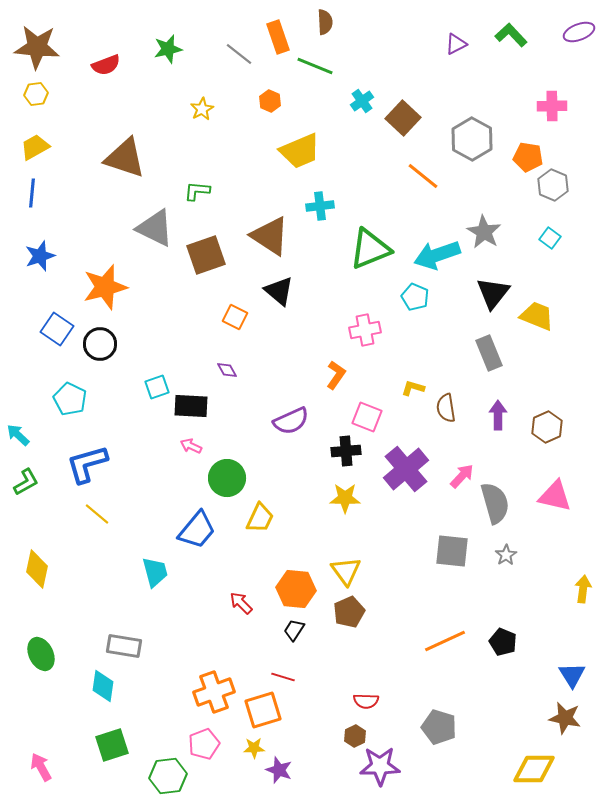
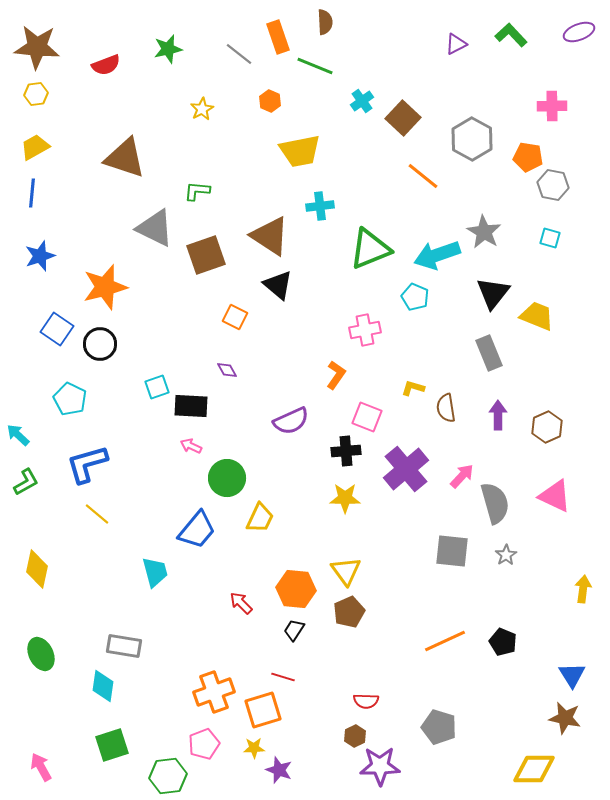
yellow trapezoid at (300, 151): rotated 12 degrees clockwise
gray hexagon at (553, 185): rotated 12 degrees counterclockwise
cyan square at (550, 238): rotated 20 degrees counterclockwise
black triangle at (279, 291): moved 1 px left, 6 px up
pink triangle at (555, 496): rotated 12 degrees clockwise
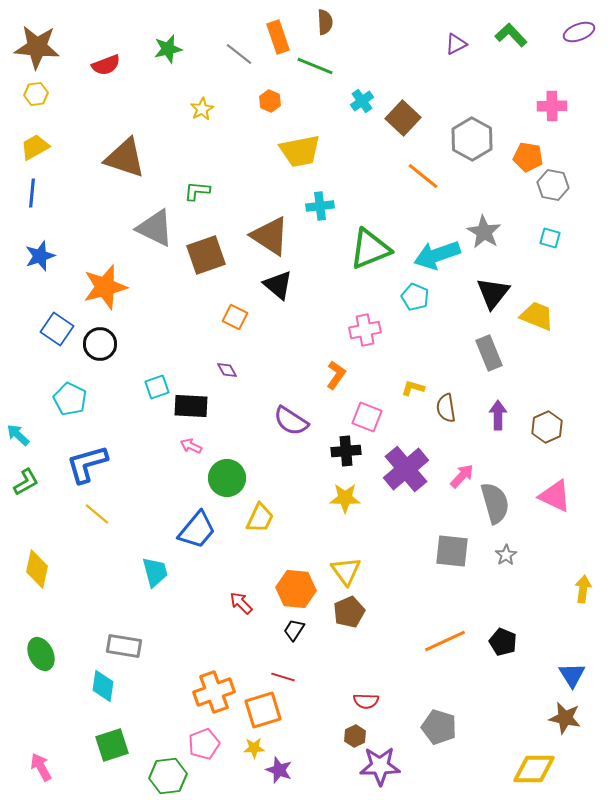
purple semicircle at (291, 421): rotated 57 degrees clockwise
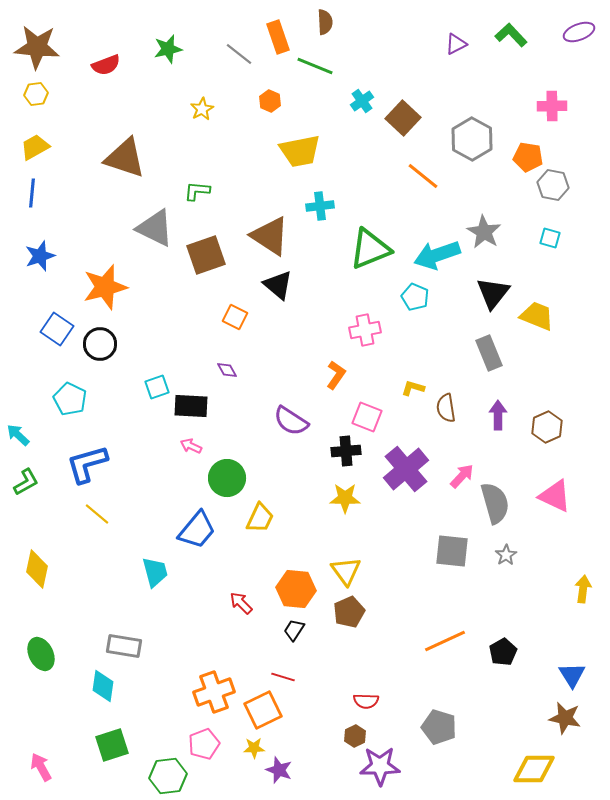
black pentagon at (503, 642): moved 10 px down; rotated 20 degrees clockwise
orange square at (263, 710): rotated 9 degrees counterclockwise
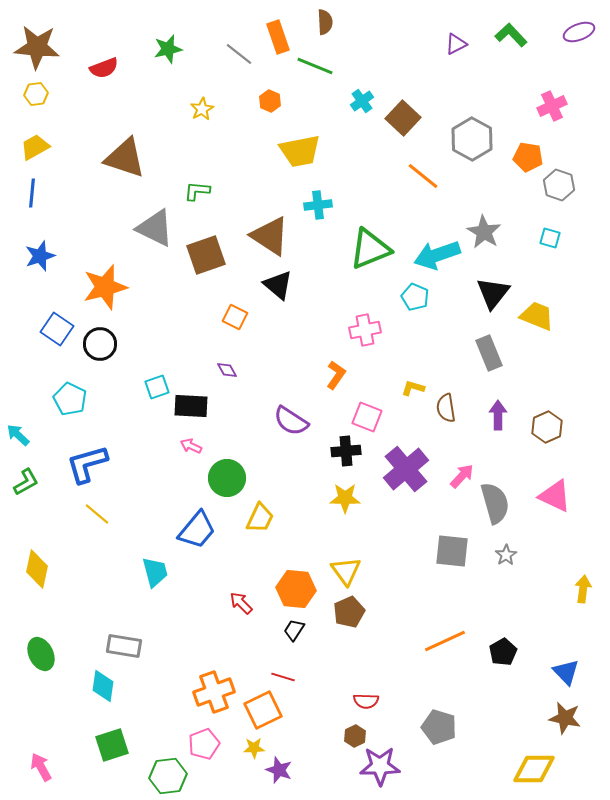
red semicircle at (106, 65): moved 2 px left, 3 px down
pink cross at (552, 106): rotated 24 degrees counterclockwise
gray hexagon at (553, 185): moved 6 px right; rotated 8 degrees clockwise
cyan cross at (320, 206): moved 2 px left, 1 px up
blue triangle at (572, 675): moved 6 px left, 3 px up; rotated 12 degrees counterclockwise
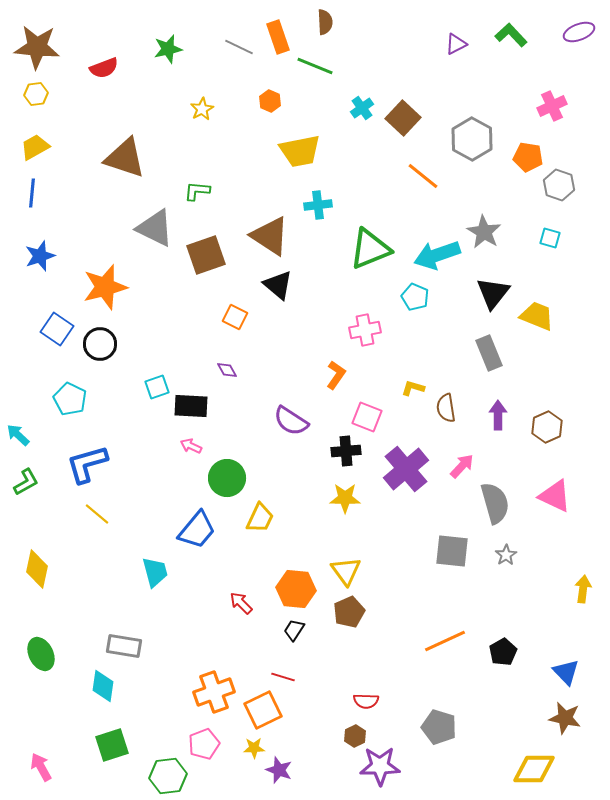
gray line at (239, 54): moved 7 px up; rotated 12 degrees counterclockwise
cyan cross at (362, 101): moved 7 px down
pink arrow at (462, 476): moved 10 px up
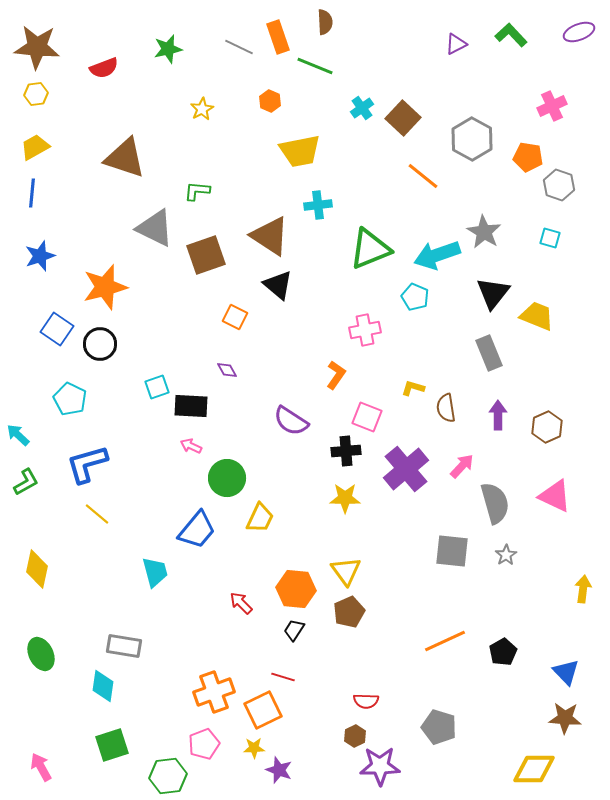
brown star at (565, 718): rotated 8 degrees counterclockwise
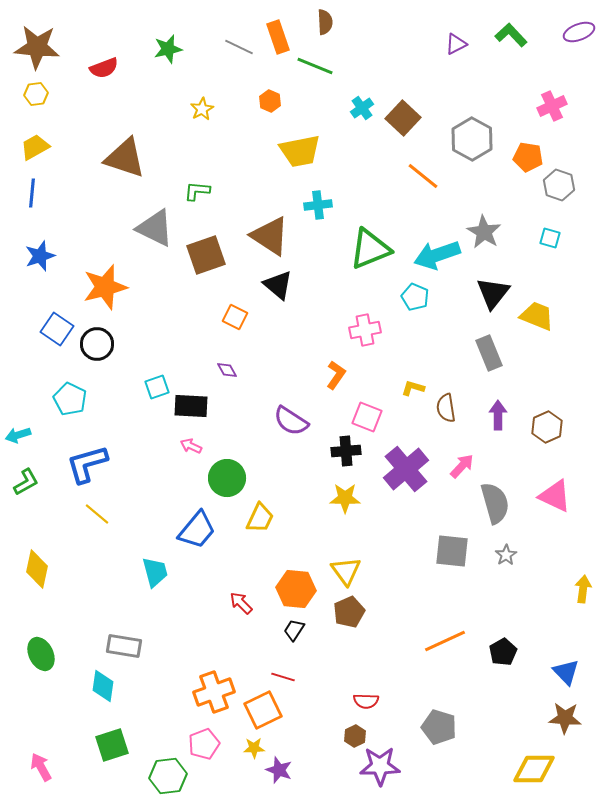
black circle at (100, 344): moved 3 px left
cyan arrow at (18, 435): rotated 60 degrees counterclockwise
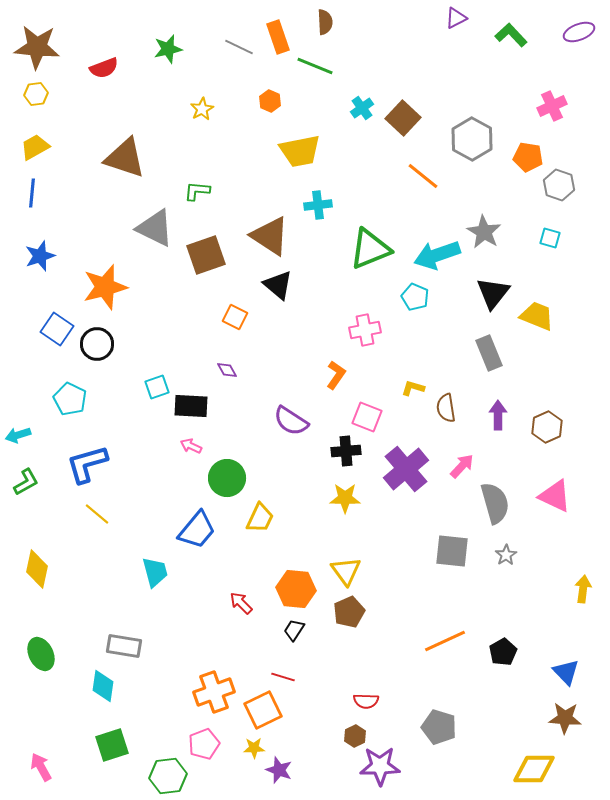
purple triangle at (456, 44): moved 26 px up
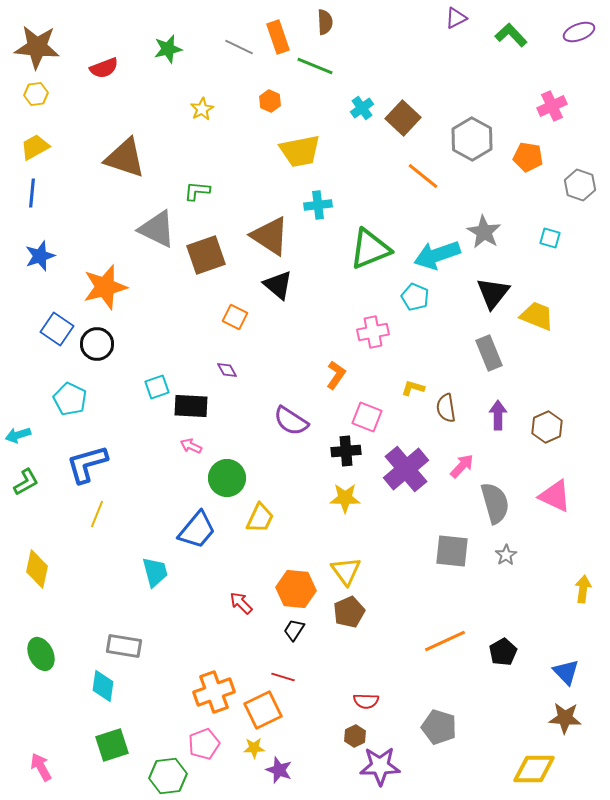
gray hexagon at (559, 185): moved 21 px right
gray triangle at (155, 228): moved 2 px right, 1 px down
pink cross at (365, 330): moved 8 px right, 2 px down
yellow line at (97, 514): rotated 72 degrees clockwise
